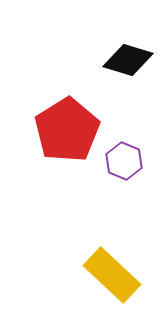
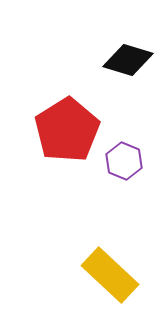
yellow rectangle: moved 2 px left
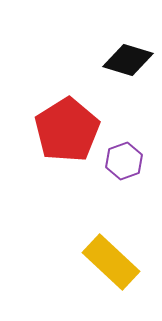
purple hexagon: rotated 18 degrees clockwise
yellow rectangle: moved 1 px right, 13 px up
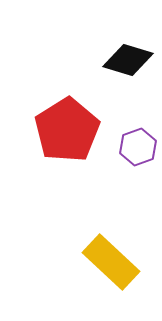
purple hexagon: moved 14 px right, 14 px up
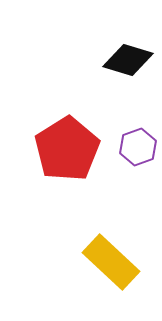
red pentagon: moved 19 px down
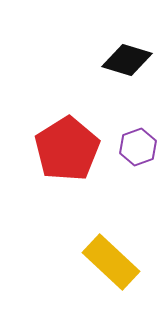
black diamond: moved 1 px left
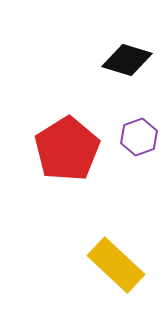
purple hexagon: moved 1 px right, 10 px up
yellow rectangle: moved 5 px right, 3 px down
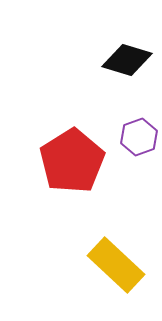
red pentagon: moved 5 px right, 12 px down
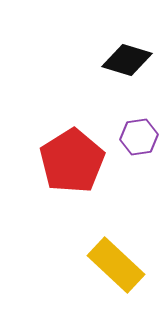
purple hexagon: rotated 12 degrees clockwise
